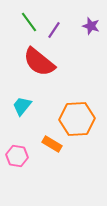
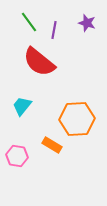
purple star: moved 4 px left, 3 px up
purple line: rotated 24 degrees counterclockwise
orange rectangle: moved 1 px down
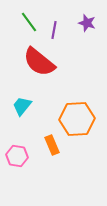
orange rectangle: rotated 36 degrees clockwise
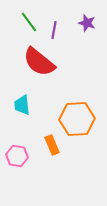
cyan trapezoid: moved 1 px up; rotated 45 degrees counterclockwise
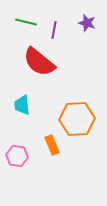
green line: moved 3 px left; rotated 40 degrees counterclockwise
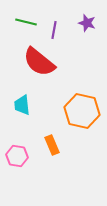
orange hexagon: moved 5 px right, 8 px up; rotated 16 degrees clockwise
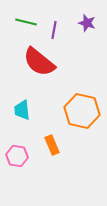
cyan trapezoid: moved 5 px down
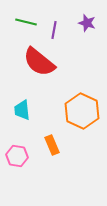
orange hexagon: rotated 12 degrees clockwise
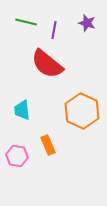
red semicircle: moved 8 px right, 2 px down
orange rectangle: moved 4 px left
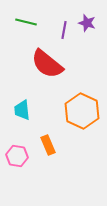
purple line: moved 10 px right
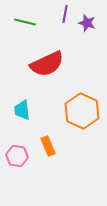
green line: moved 1 px left
purple line: moved 1 px right, 16 px up
red semicircle: rotated 64 degrees counterclockwise
orange rectangle: moved 1 px down
